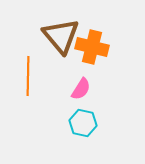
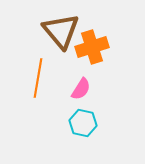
brown triangle: moved 5 px up
orange cross: rotated 32 degrees counterclockwise
orange line: moved 10 px right, 2 px down; rotated 9 degrees clockwise
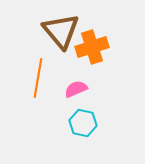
pink semicircle: moved 5 px left; rotated 145 degrees counterclockwise
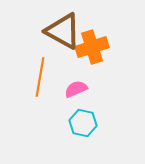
brown triangle: moved 2 px right; rotated 21 degrees counterclockwise
orange line: moved 2 px right, 1 px up
